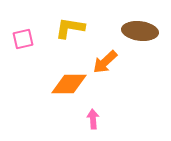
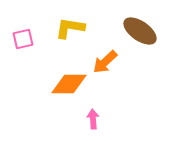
brown ellipse: rotated 28 degrees clockwise
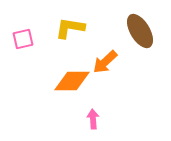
brown ellipse: rotated 24 degrees clockwise
orange diamond: moved 3 px right, 3 px up
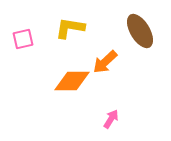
pink arrow: moved 18 px right; rotated 36 degrees clockwise
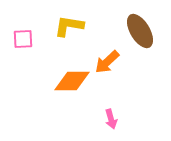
yellow L-shape: moved 1 px left, 2 px up
pink square: rotated 10 degrees clockwise
orange arrow: moved 2 px right
pink arrow: rotated 132 degrees clockwise
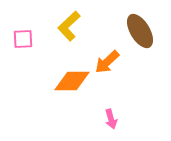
yellow L-shape: rotated 52 degrees counterclockwise
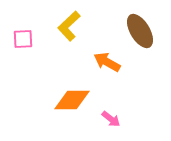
orange arrow: rotated 72 degrees clockwise
orange diamond: moved 19 px down
pink arrow: rotated 36 degrees counterclockwise
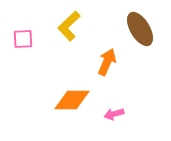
brown ellipse: moved 2 px up
orange arrow: rotated 84 degrees clockwise
pink arrow: moved 3 px right, 5 px up; rotated 126 degrees clockwise
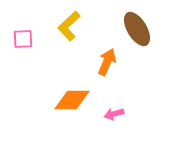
brown ellipse: moved 3 px left
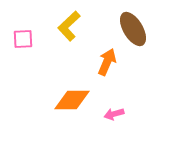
brown ellipse: moved 4 px left
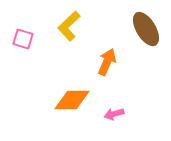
brown ellipse: moved 13 px right
pink square: rotated 20 degrees clockwise
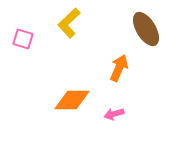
yellow L-shape: moved 3 px up
orange arrow: moved 12 px right, 6 px down
